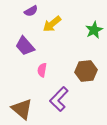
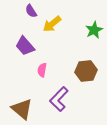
purple semicircle: rotated 88 degrees clockwise
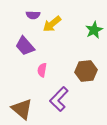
purple semicircle: moved 2 px right, 4 px down; rotated 56 degrees counterclockwise
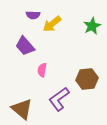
green star: moved 2 px left, 4 px up
brown hexagon: moved 1 px right, 8 px down
purple L-shape: rotated 10 degrees clockwise
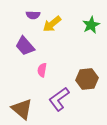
green star: moved 1 px left, 1 px up
